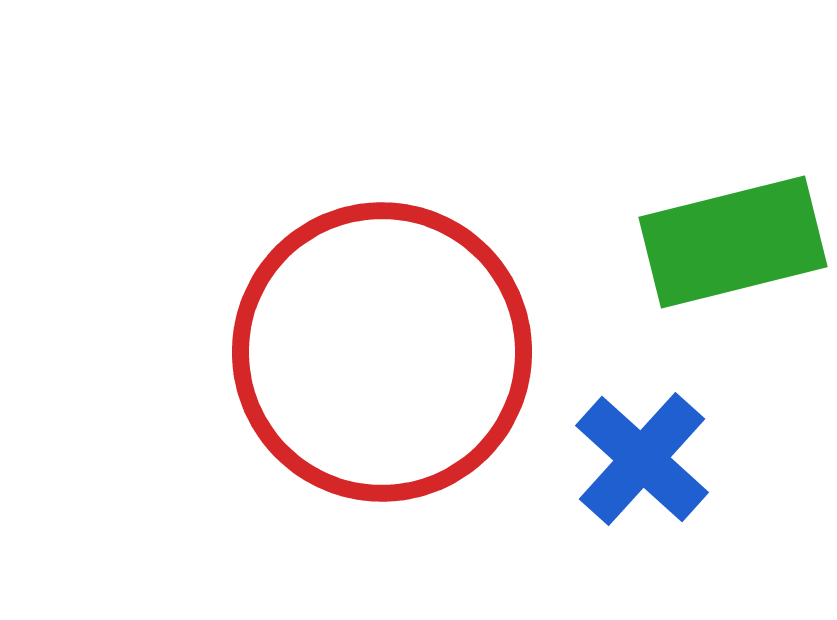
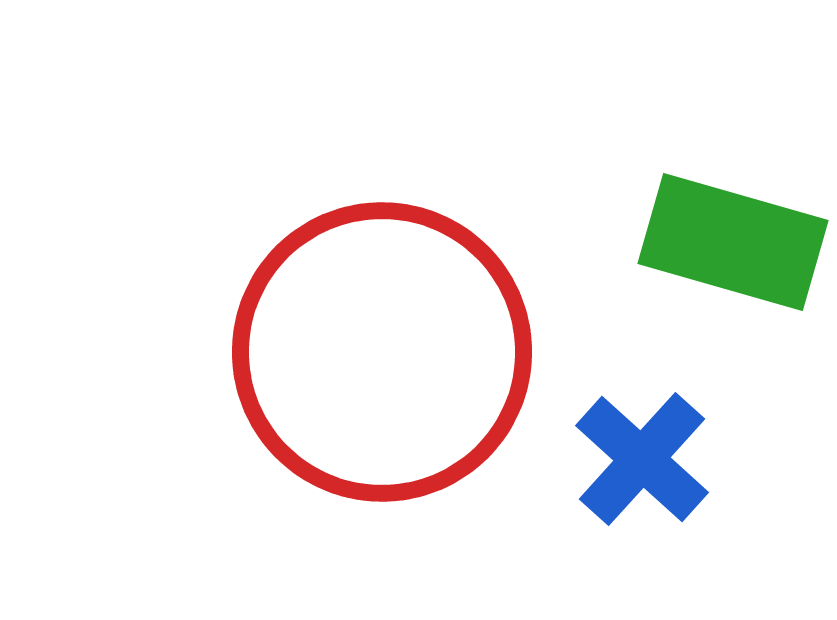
green rectangle: rotated 30 degrees clockwise
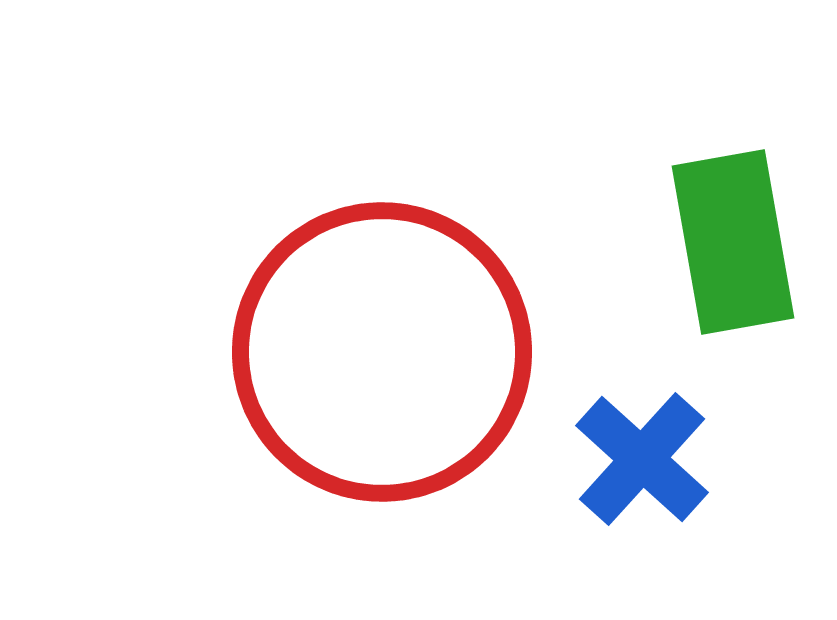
green rectangle: rotated 64 degrees clockwise
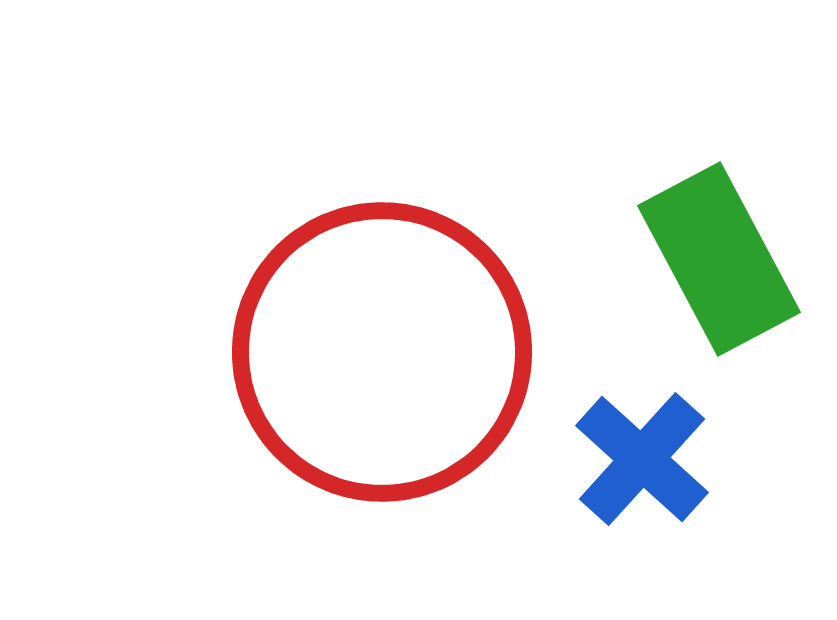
green rectangle: moved 14 px left, 17 px down; rotated 18 degrees counterclockwise
